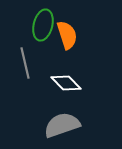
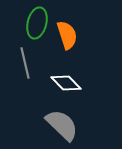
green ellipse: moved 6 px left, 2 px up
gray semicircle: rotated 63 degrees clockwise
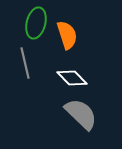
green ellipse: moved 1 px left
white diamond: moved 6 px right, 5 px up
gray semicircle: moved 19 px right, 11 px up
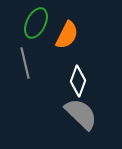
green ellipse: rotated 12 degrees clockwise
orange semicircle: rotated 44 degrees clockwise
white diamond: moved 6 px right, 3 px down; rotated 64 degrees clockwise
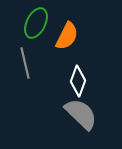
orange semicircle: moved 1 px down
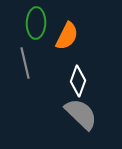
green ellipse: rotated 24 degrees counterclockwise
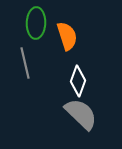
orange semicircle: rotated 44 degrees counterclockwise
